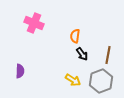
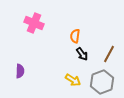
brown line: moved 1 px right, 1 px up; rotated 18 degrees clockwise
gray hexagon: moved 1 px right, 1 px down
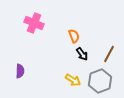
orange semicircle: moved 1 px left; rotated 152 degrees clockwise
gray hexagon: moved 2 px left, 1 px up
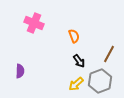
black arrow: moved 3 px left, 7 px down
yellow arrow: moved 3 px right, 4 px down; rotated 105 degrees clockwise
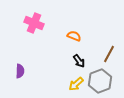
orange semicircle: rotated 48 degrees counterclockwise
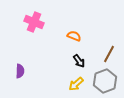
pink cross: moved 1 px up
gray hexagon: moved 5 px right
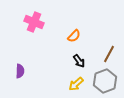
orange semicircle: rotated 112 degrees clockwise
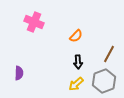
orange semicircle: moved 2 px right
black arrow: moved 1 px left, 1 px down; rotated 32 degrees clockwise
purple semicircle: moved 1 px left, 2 px down
gray hexagon: moved 1 px left
